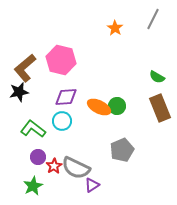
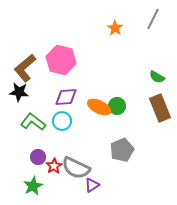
black star: rotated 18 degrees clockwise
green L-shape: moved 7 px up
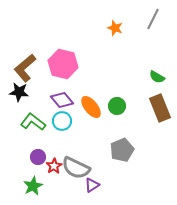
orange star: rotated 14 degrees counterclockwise
pink hexagon: moved 2 px right, 4 px down
purple diamond: moved 4 px left, 3 px down; rotated 55 degrees clockwise
orange ellipse: moved 8 px left; rotated 25 degrees clockwise
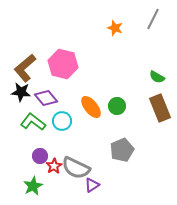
black star: moved 2 px right
purple diamond: moved 16 px left, 2 px up
purple circle: moved 2 px right, 1 px up
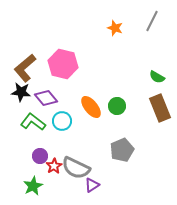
gray line: moved 1 px left, 2 px down
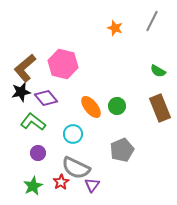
green semicircle: moved 1 px right, 6 px up
black star: rotated 18 degrees counterclockwise
cyan circle: moved 11 px right, 13 px down
purple circle: moved 2 px left, 3 px up
red star: moved 7 px right, 16 px down
purple triangle: rotated 21 degrees counterclockwise
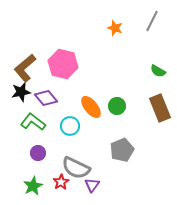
cyan circle: moved 3 px left, 8 px up
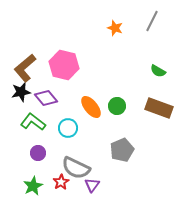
pink hexagon: moved 1 px right, 1 px down
brown rectangle: moved 1 px left; rotated 48 degrees counterclockwise
cyan circle: moved 2 px left, 2 px down
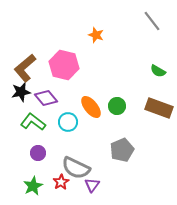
gray line: rotated 65 degrees counterclockwise
orange star: moved 19 px left, 7 px down
cyan circle: moved 6 px up
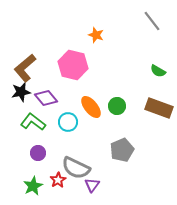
pink hexagon: moved 9 px right
red star: moved 3 px left, 2 px up
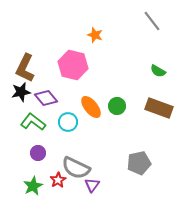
orange star: moved 1 px left
brown L-shape: rotated 24 degrees counterclockwise
gray pentagon: moved 17 px right, 13 px down; rotated 10 degrees clockwise
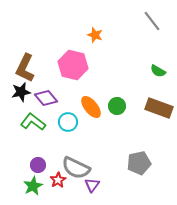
purple circle: moved 12 px down
